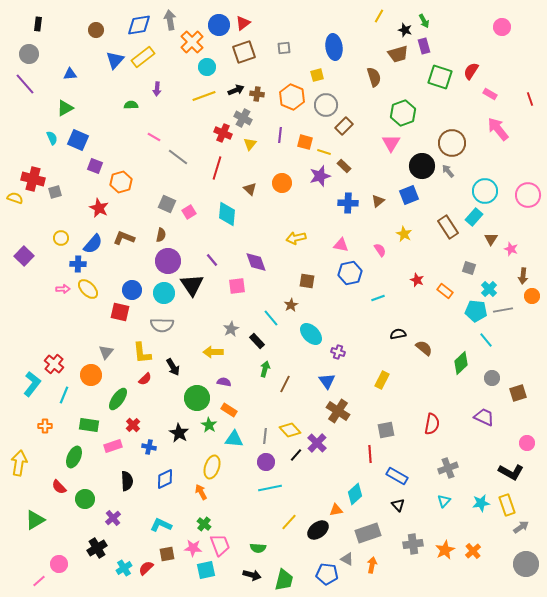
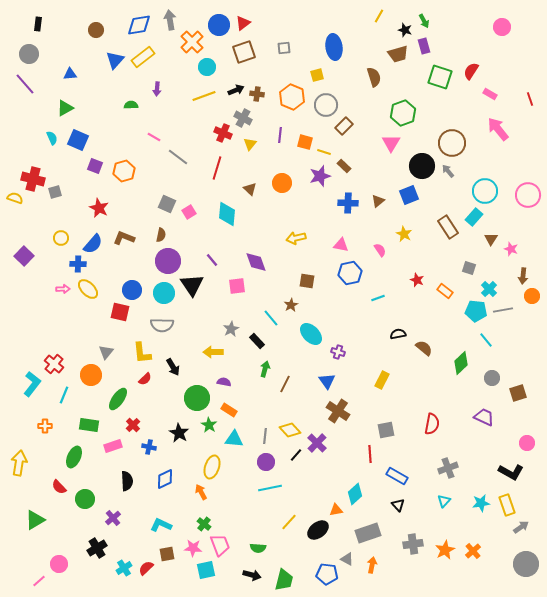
orange hexagon at (121, 182): moved 3 px right, 11 px up
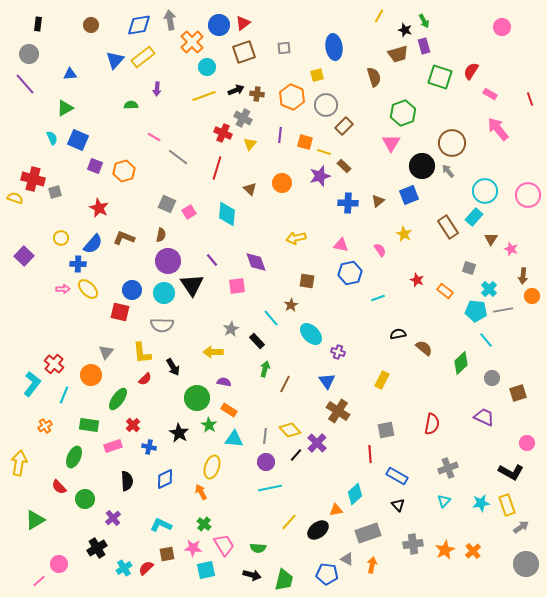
brown circle at (96, 30): moved 5 px left, 5 px up
orange cross at (45, 426): rotated 32 degrees counterclockwise
pink trapezoid at (220, 545): moved 4 px right; rotated 10 degrees counterclockwise
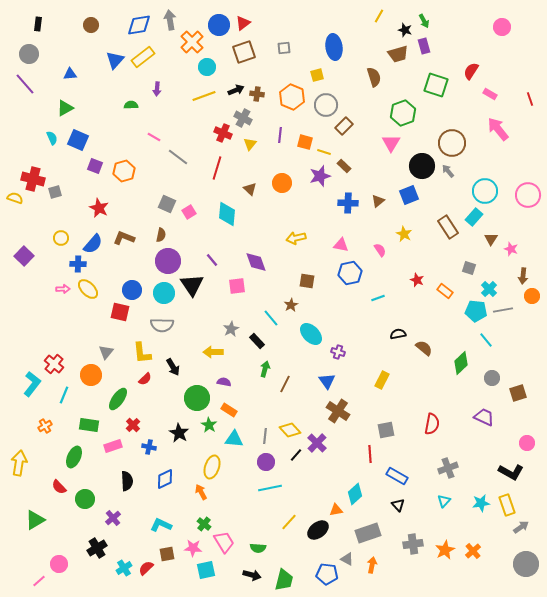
green square at (440, 77): moved 4 px left, 8 px down
pink trapezoid at (224, 545): moved 3 px up
